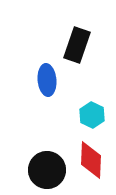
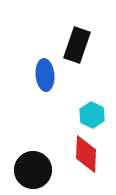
blue ellipse: moved 2 px left, 5 px up
red diamond: moved 5 px left, 6 px up
black circle: moved 14 px left
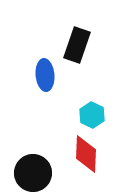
black circle: moved 3 px down
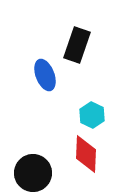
blue ellipse: rotated 16 degrees counterclockwise
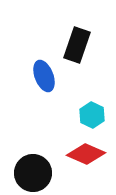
blue ellipse: moved 1 px left, 1 px down
red diamond: rotated 69 degrees counterclockwise
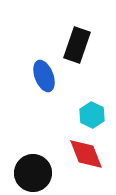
red diamond: rotated 45 degrees clockwise
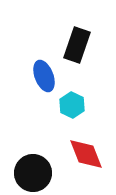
cyan hexagon: moved 20 px left, 10 px up
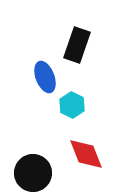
blue ellipse: moved 1 px right, 1 px down
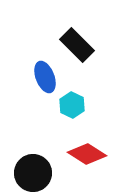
black rectangle: rotated 64 degrees counterclockwise
red diamond: moved 1 px right; rotated 36 degrees counterclockwise
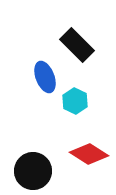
cyan hexagon: moved 3 px right, 4 px up
red diamond: moved 2 px right
black circle: moved 2 px up
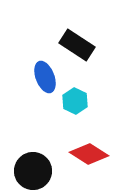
black rectangle: rotated 12 degrees counterclockwise
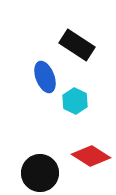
red diamond: moved 2 px right, 2 px down
black circle: moved 7 px right, 2 px down
